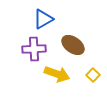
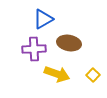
brown ellipse: moved 4 px left, 2 px up; rotated 25 degrees counterclockwise
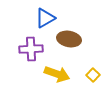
blue triangle: moved 2 px right, 1 px up
brown ellipse: moved 4 px up
purple cross: moved 3 px left
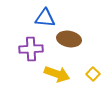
blue triangle: rotated 35 degrees clockwise
yellow square: moved 1 px up
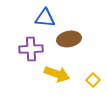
brown ellipse: rotated 20 degrees counterclockwise
yellow square: moved 6 px down
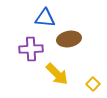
yellow arrow: rotated 25 degrees clockwise
yellow square: moved 4 px down
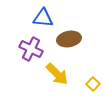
blue triangle: moved 2 px left
purple cross: rotated 30 degrees clockwise
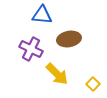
blue triangle: moved 1 px left, 3 px up
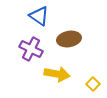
blue triangle: moved 3 px left, 1 px down; rotated 30 degrees clockwise
yellow arrow: rotated 35 degrees counterclockwise
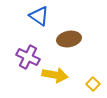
purple cross: moved 3 px left, 8 px down
yellow arrow: moved 2 px left, 1 px down
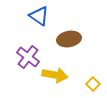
purple cross: rotated 10 degrees clockwise
